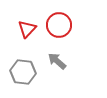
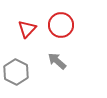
red circle: moved 2 px right
gray hexagon: moved 7 px left; rotated 20 degrees clockwise
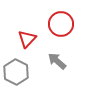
red circle: moved 1 px up
red triangle: moved 10 px down
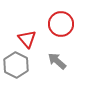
red triangle: rotated 24 degrees counterclockwise
gray hexagon: moved 7 px up
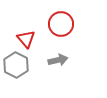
red triangle: moved 1 px left
gray arrow: moved 1 px right, 1 px up; rotated 126 degrees clockwise
